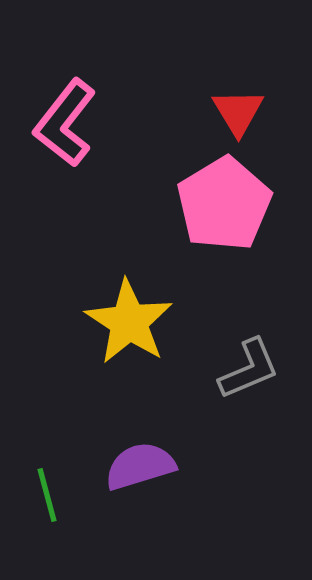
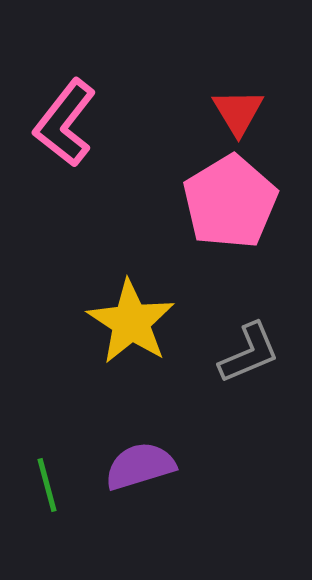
pink pentagon: moved 6 px right, 2 px up
yellow star: moved 2 px right
gray L-shape: moved 16 px up
green line: moved 10 px up
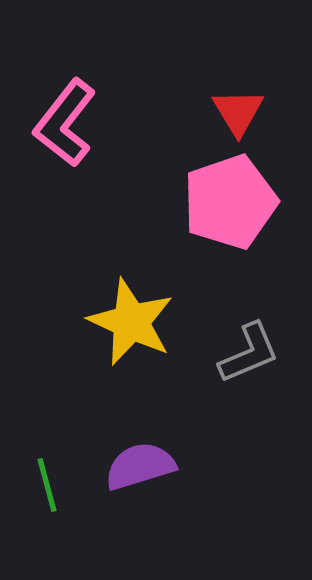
pink pentagon: rotated 12 degrees clockwise
yellow star: rotated 8 degrees counterclockwise
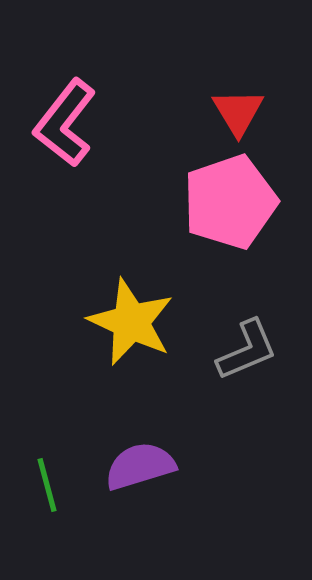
gray L-shape: moved 2 px left, 3 px up
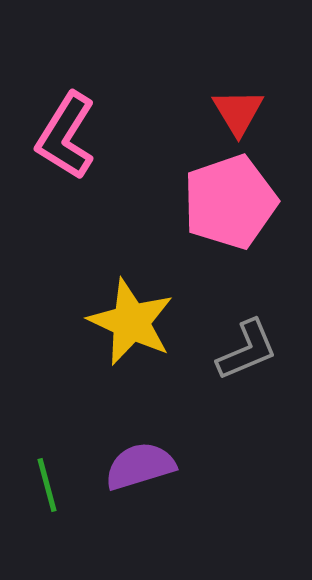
pink L-shape: moved 1 px right, 13 px down; rotated 6 degrees counterclockwise
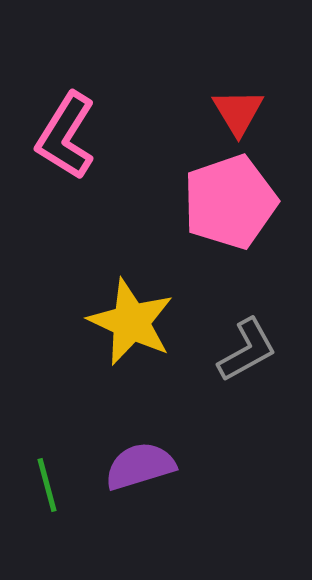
gray L-shape: rotated 6 degrees counterclockwise
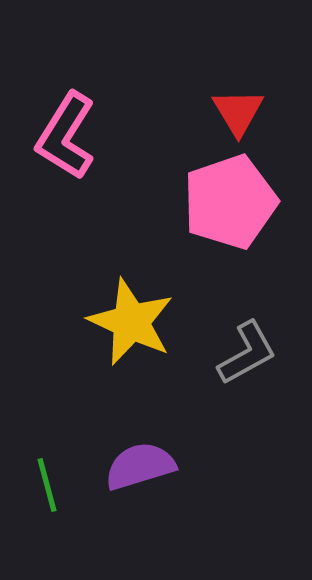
gray L-shape: moved 3 px down
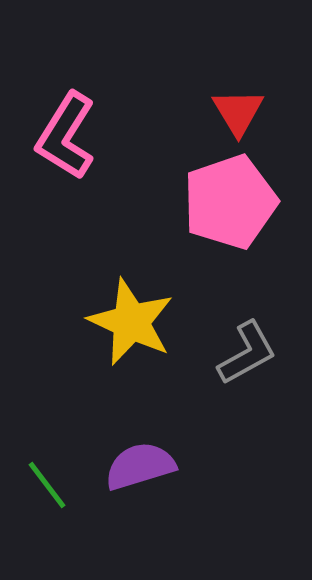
green line: rotated 22 degrees counterclockwise
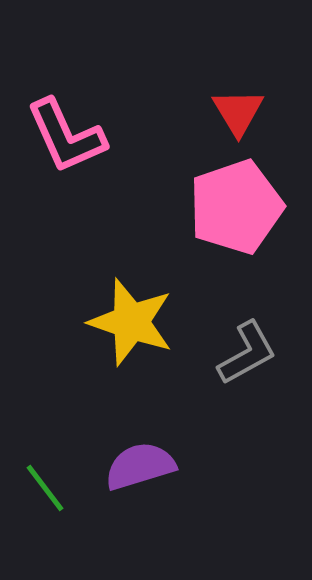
pink L-shape: rotated 56 degrees counterclockwise
pink pentagon: moved 6 px right, 5 px down
yellow star: rotated 6 degrees counterclockwise
green line: moved 2 px left, 3 px down
